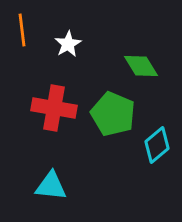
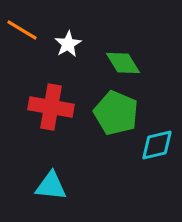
orange line: rotated 52 degrees counterclockwise
green diamond: moved 18 px left, 3 px up
red cross: moved 3 px left, 1 px up
green pentagon: moved 3 px right, 1 px up
cyan diamond: rotated 27 degrees clockwise
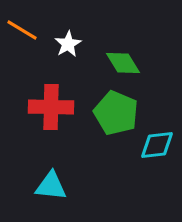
red cross: rotated 9 degrees counterclockwise
cyan diamond: rotated 6 degrees clockwise
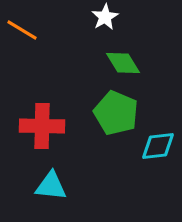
white star: moved 37 px right, 27 px up
red cross: moved 9 px left, 19 px down
cyan diamond: moved 1 px right, 1 px down
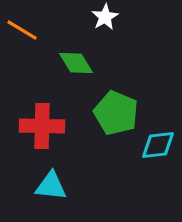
green diamond: moved 47 px left
cyan diamond: moved 1 px up
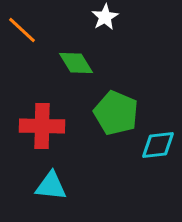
orange line: rotated 12 degrees clockwise
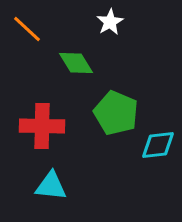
white star: moved 5 px right, 5 px down
orange line: moved 5 px right, 1 px up
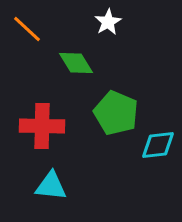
white star: moved 2 px left
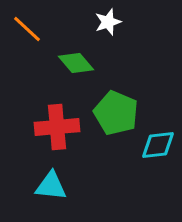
white star: rotated 12 degrees clockwise
green diamond: rotated 9 degrees counterclockwise
red cross: moved 15 px right, 1 px down; rotated 6 degrees counterclockwise
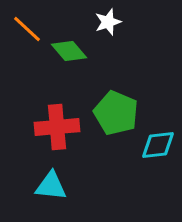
green diamond: moved 7 px left, 12 px up
